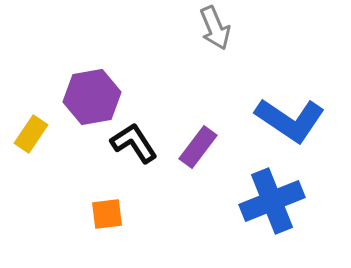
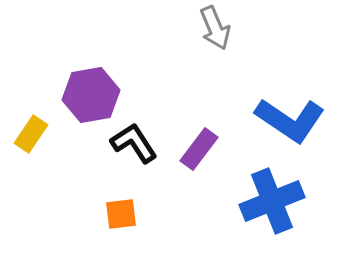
purple hexagon: moved 1 px left, 2 px up
purple rectangle: moved 1 px right, 2 px down
orange square: moved 14 px right
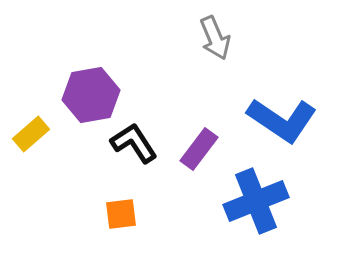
gray arrow: moved 10 px down
blue L-shape: moved 8 px left
yellow rectangle: rotated 15 degrees clockwise
blue cross: moved 16 px left
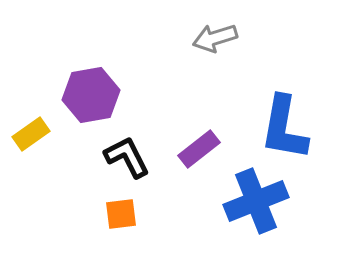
gray arrow: rotated 96 degrees clockwise
blue L-shape: moved 2 px right, 8 px down; rotated 66 degrees clockwise
yellow rectangle: rotated 6 degrees clockwise
black L-shape: moved 7 px left, 14 px down; rotated 6 degrees clockwise
purple rectangle: rotated 15 degrees clockwise
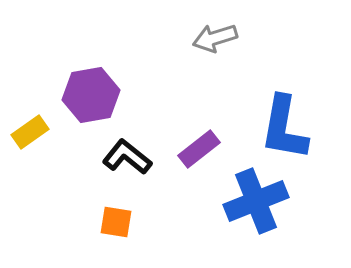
yellow rectangle: moved 1 px left, 2 px up
black L-shape: rotated 24 degrees counterclockwise
orange square: moved 5 px left, 8 px down; rotated 16 degrees clockwise
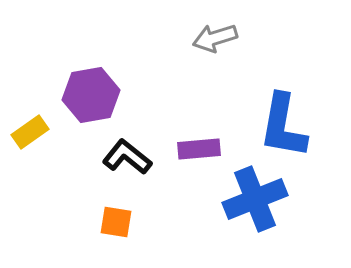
blue L-shape: moved 1 px left, 2 px up
purple rectangle: rotated 33 degrees clockwise
blue cross: moved 1 px left, 2 px up
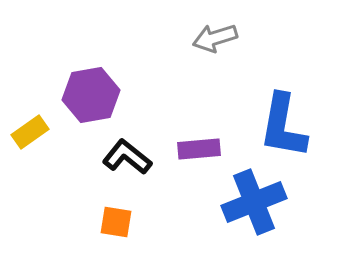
blue cross: moved 1 px left, 3 px down
